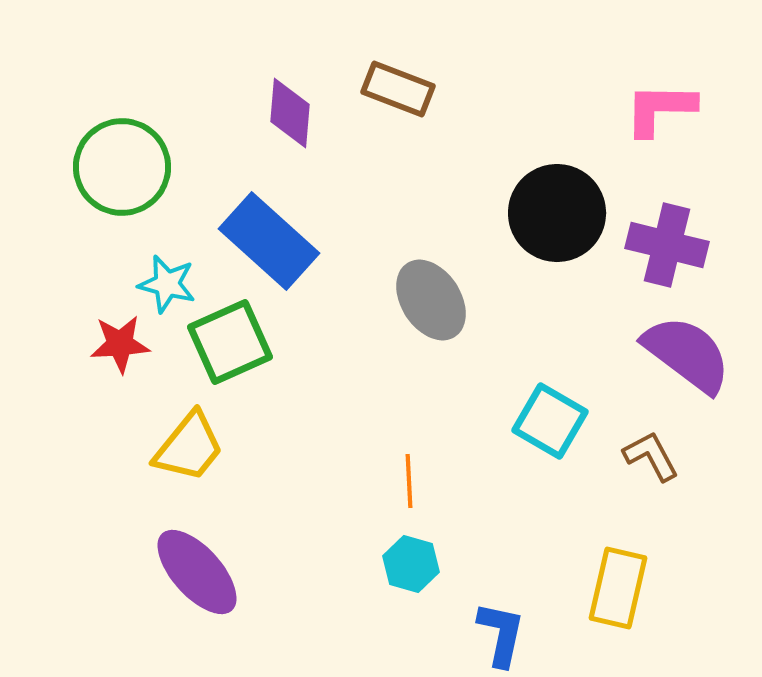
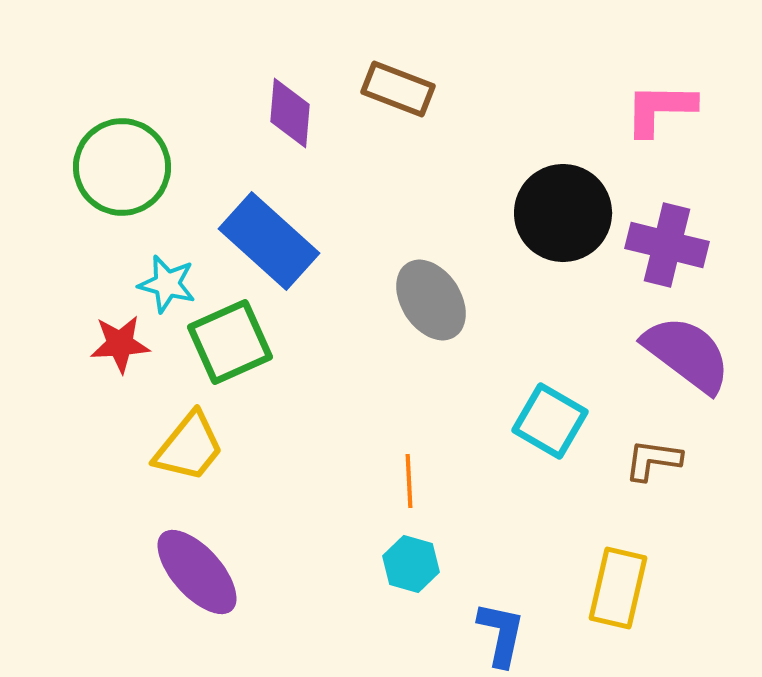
black circle: moved 6 px right
brown L-shape: moved 2 px right, 4 px down; rotated 54 degrees counterclockwise
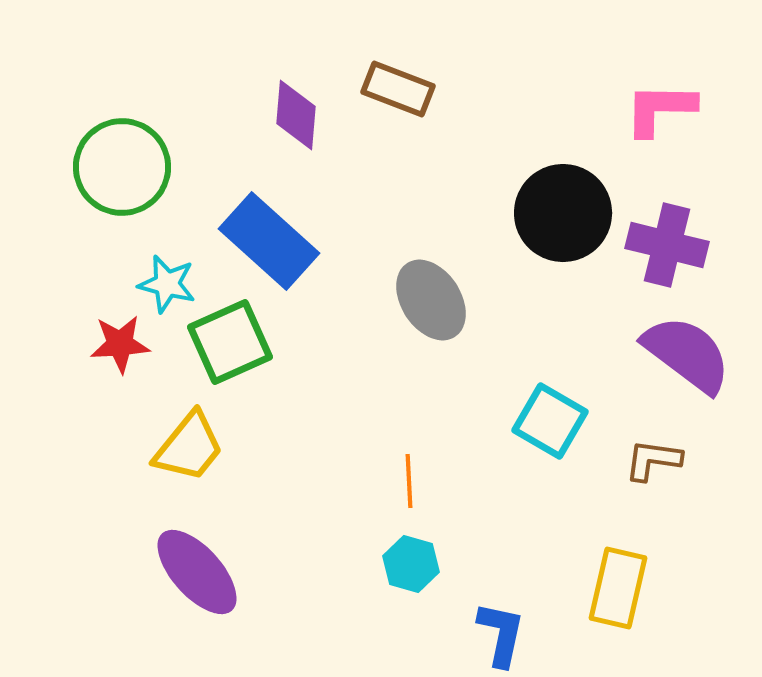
purple diamond: moved 6 px right, 2 px down
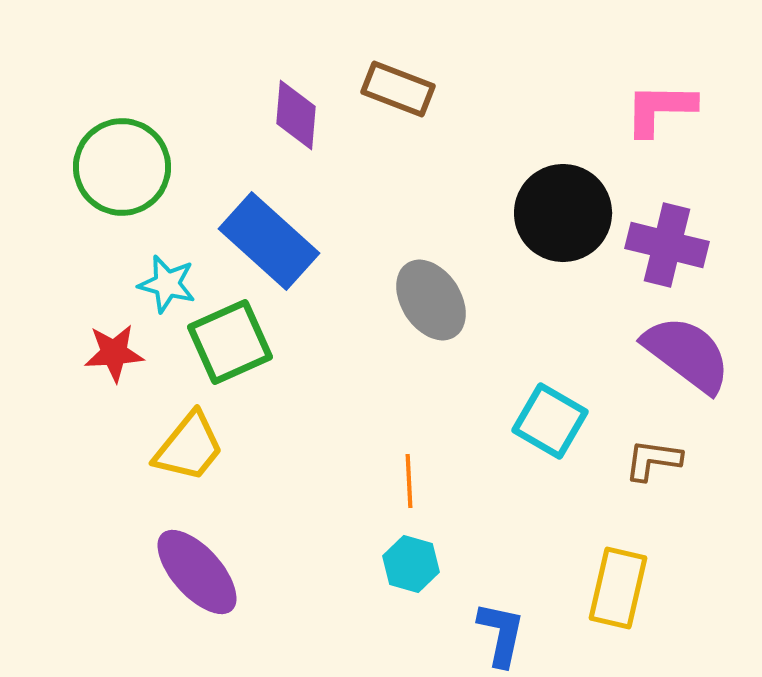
red star: moved 6 px left, 9 px down
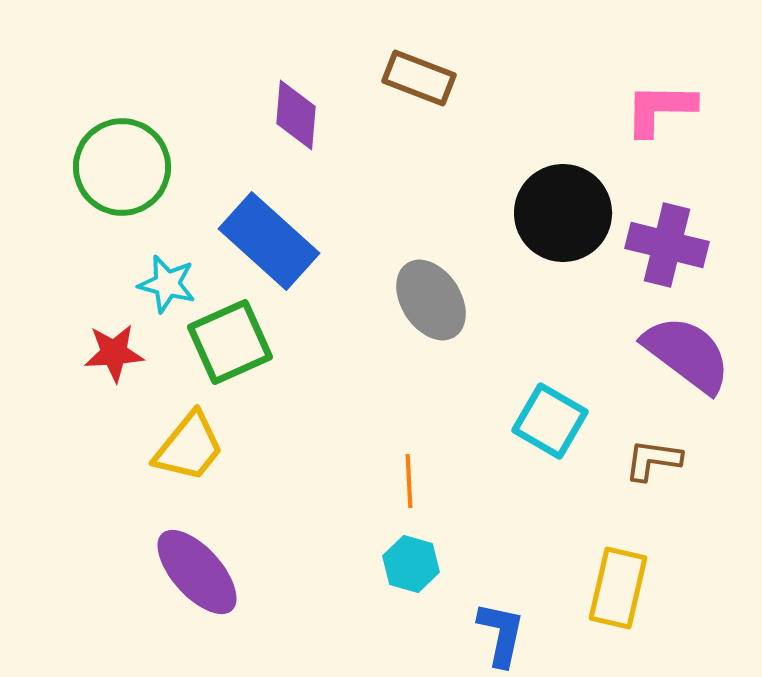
brown rectangle: moved 21 px right, 11 px up
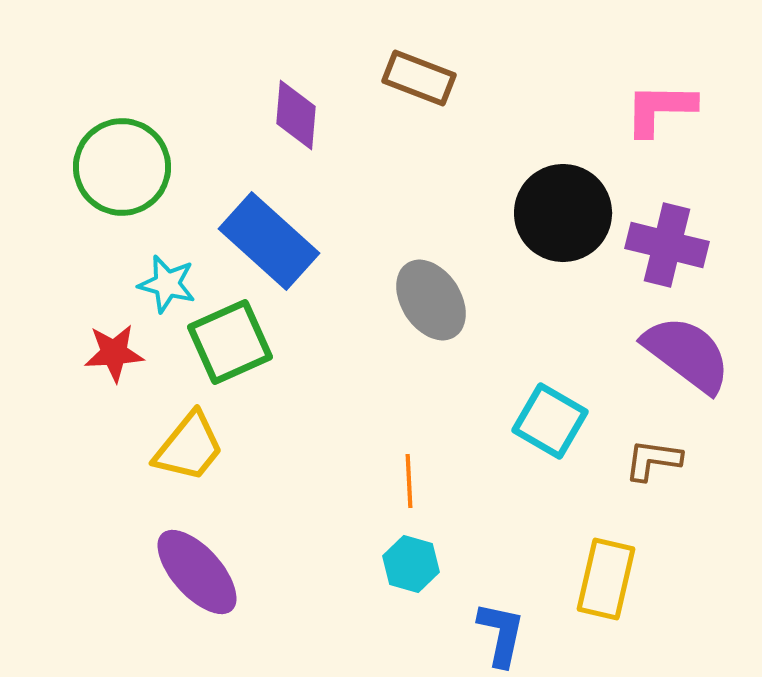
yellow rectangle: moved 12 px left, 9 px up
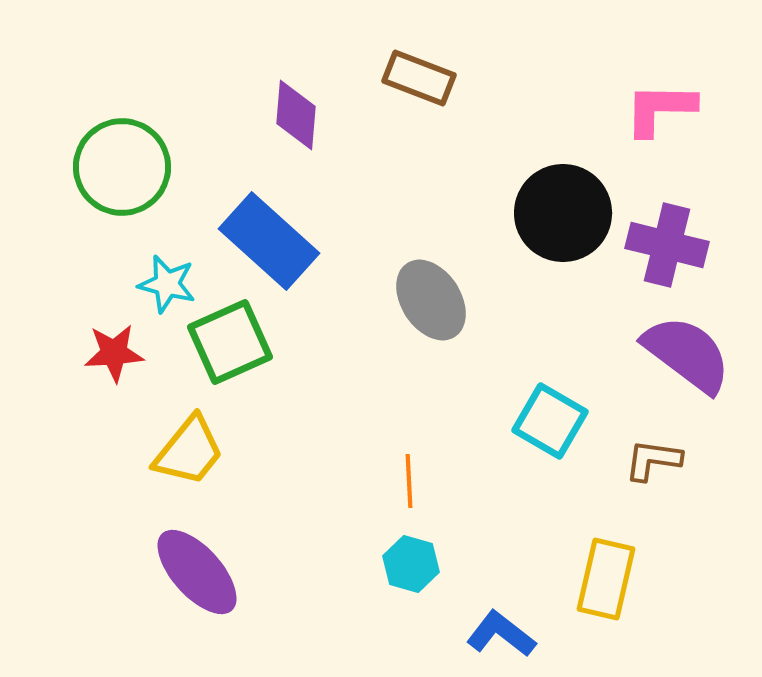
yellow trapezoid: moved 4 px down
blue L-shape: rotated 64 degrees counterclockwise
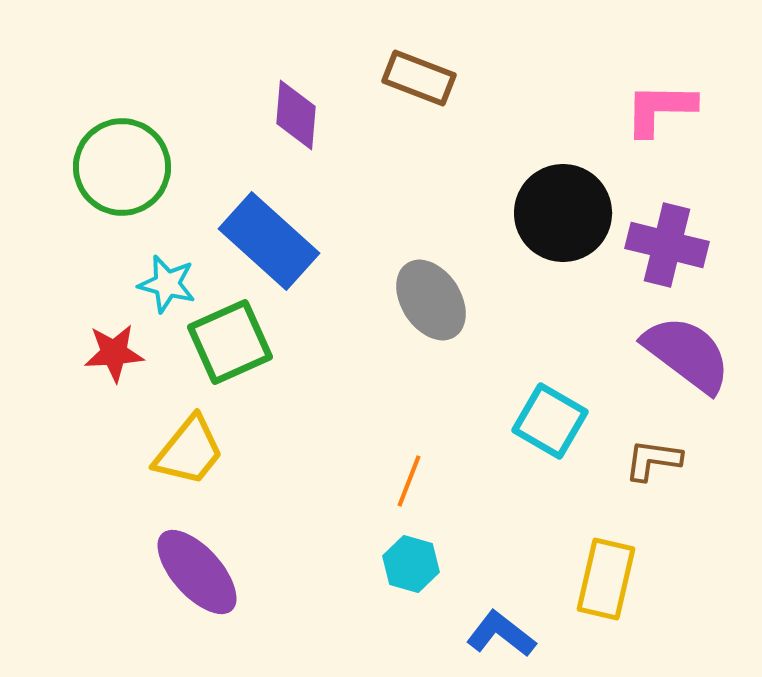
orange line: rotated 24 degrees clockwise
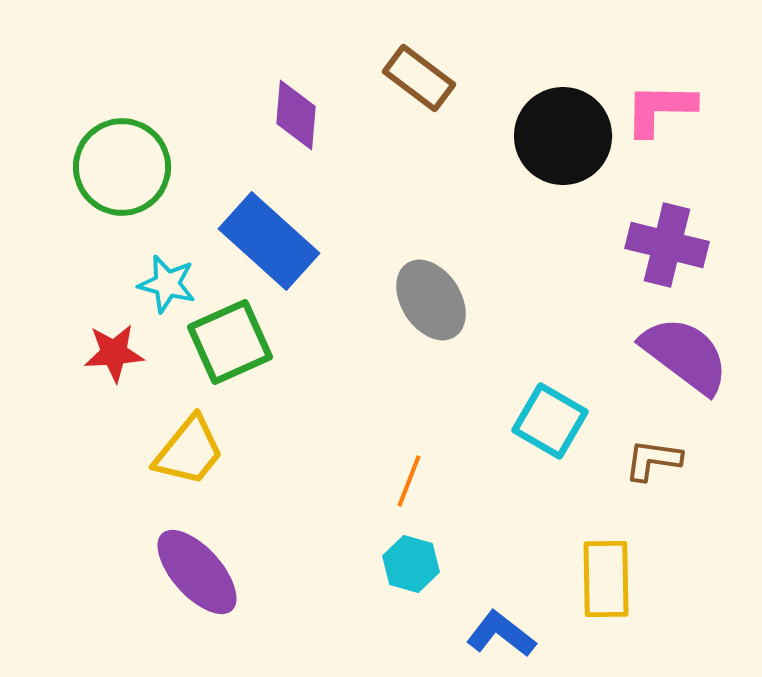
brown rectangle: rotated 16 degrees clockwise
black circle: moved 77 px up
purple semicircle: moved 2 px left, 1 px down
yellow rectangle: rotated 14 degrees counterclockwise
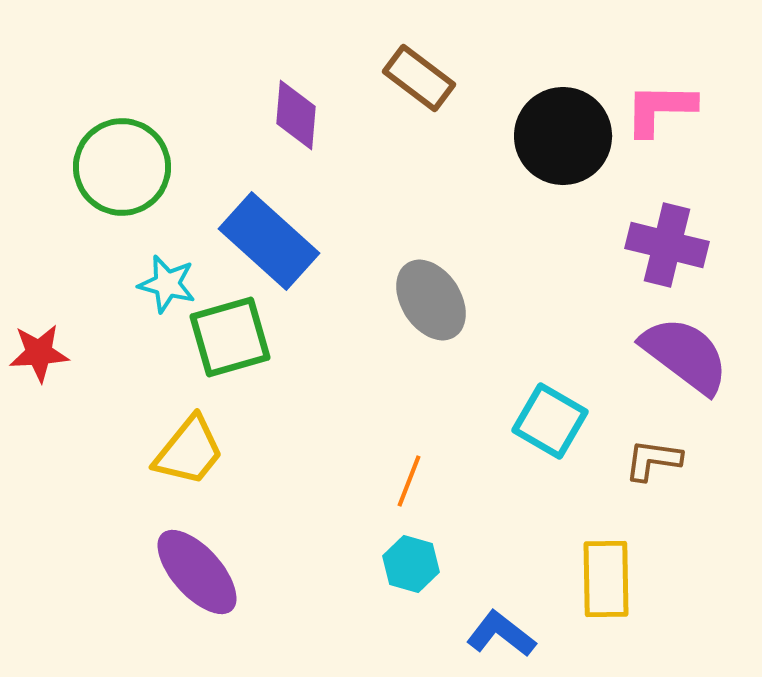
green square: moved 5 px up; rotated 8 degrees clockwise
red star: moved 75 px left
